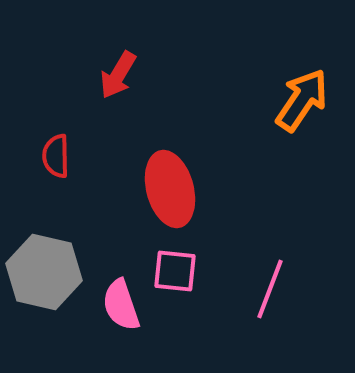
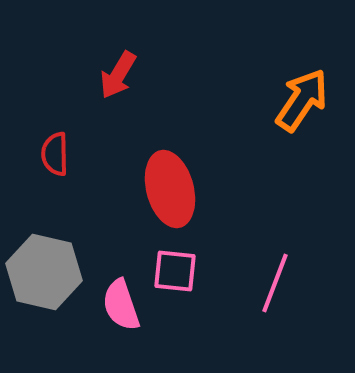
red semicircle: moved 1 px left, 2 px up
pink line: moved 5 px right, 6 px up
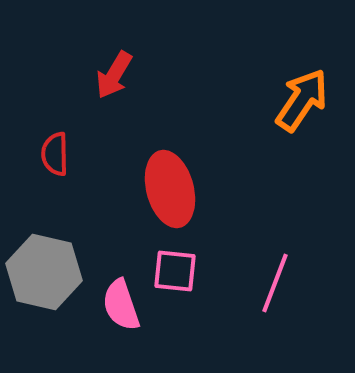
red arrow: moved 4 px left
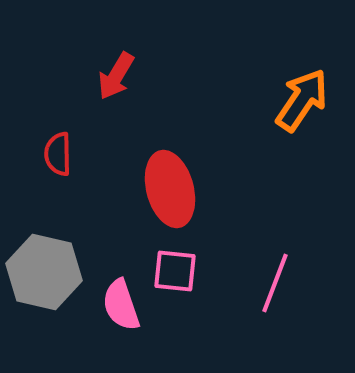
red arrow: moved 2 px right, 1 px down
red semicircle: moved 3 px right
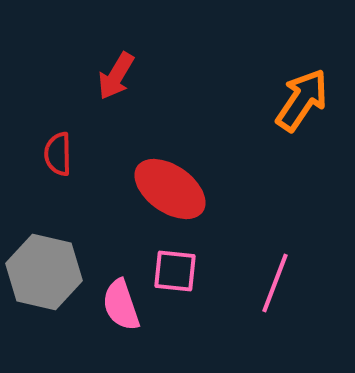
red ellipse: rotated 40 degrees counterclockwise
